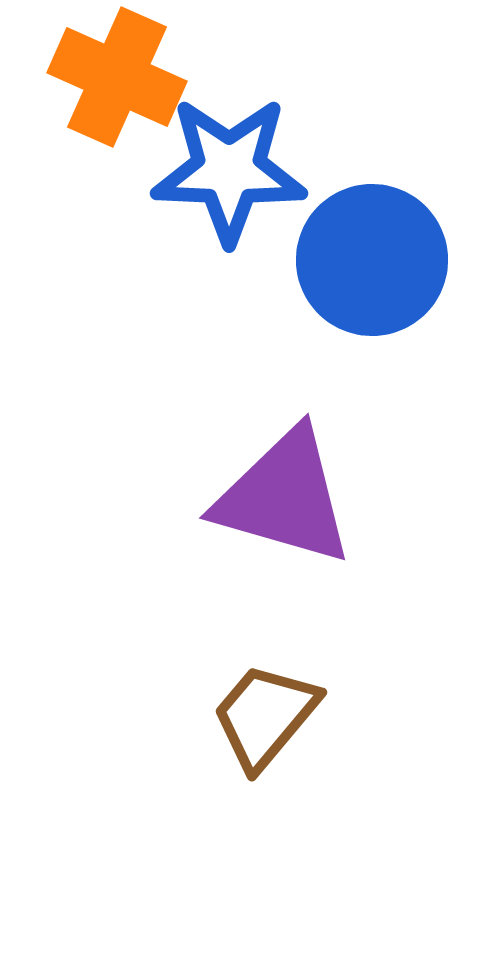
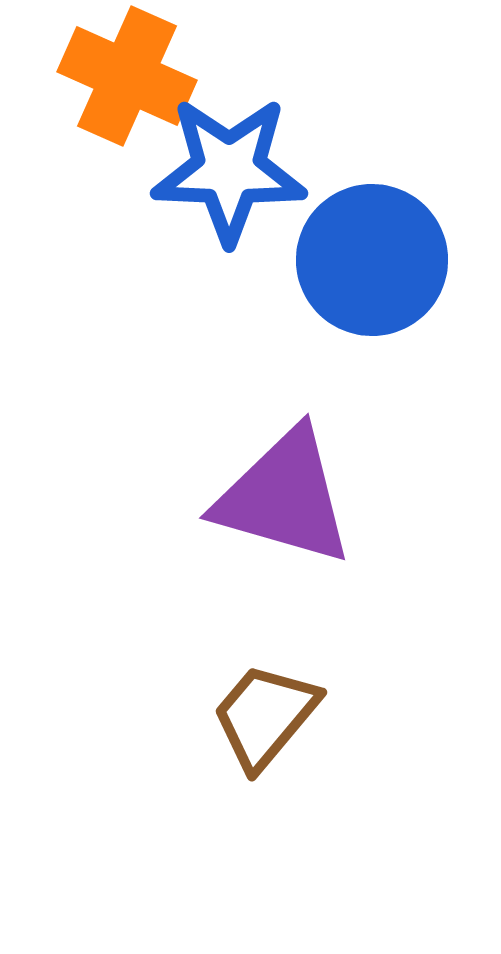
orange cross: moved 10 px right, 1 px up
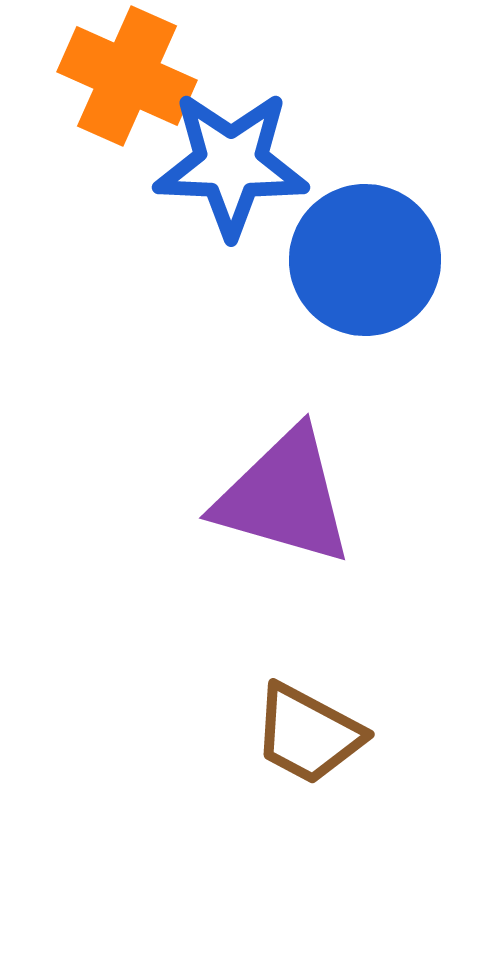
blue star: moved 2 px right, 6 px up
blue circle: moved 7 px left
brown trapezoid: moved 43 px right, 18 px down; rotated 102 degrees counterclockwise
